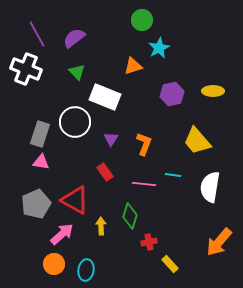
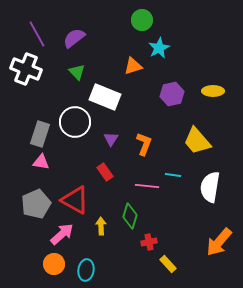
pink line: moved 3 px right, 2 px down
yellow rectangle: moved 2 px left
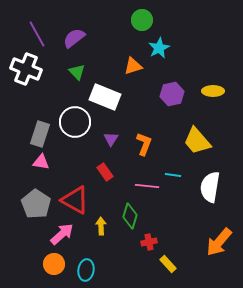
gray pentagon: rotated 16 degrees counterclockwise
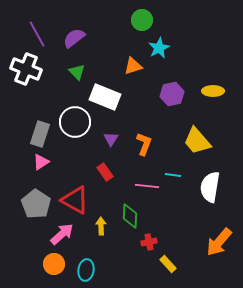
pink triangle: rotated 42 degrees counterclockwise
green diamond: rotated 15 degrees counterclockwise
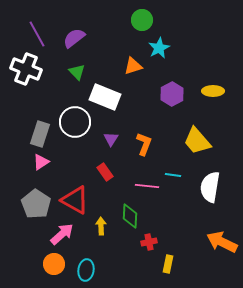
purple hexagon: rotated 15 degrees counterclockwise
orange arrow: moved 3 px right; rotated 76 degrees clockwise
yellow rectangle: rotated 54 degrees clockwise
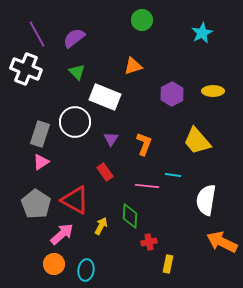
cyan star: moved 43 px right, 15 px up
white semicircle: moved 4 px left, 13 px down
yellow arrow: rotated 30 degrees clockwise
